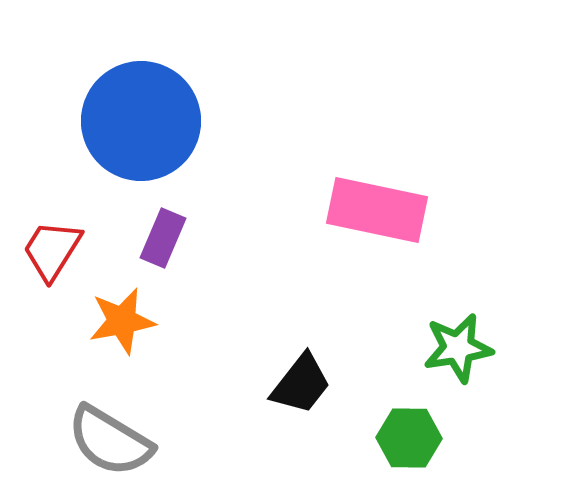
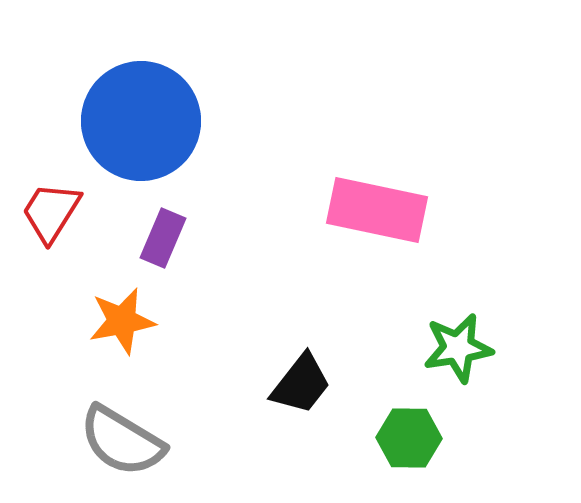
red trapezoid: moved 1 px left, 38 px up
gray semicircle: moved 12 px right
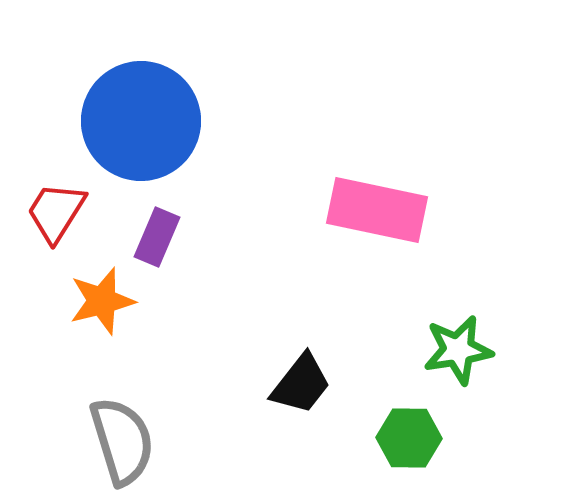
red trapezoid: moved 5 px right
purple rectangle: moved 6 px left, 1 px up
orange star: moved 20 px left, 20 px up; rotated 4 degrees counterclockwise
green star: moved 2 px down
gray semicircle: rotated 138 degrees counterclockwise
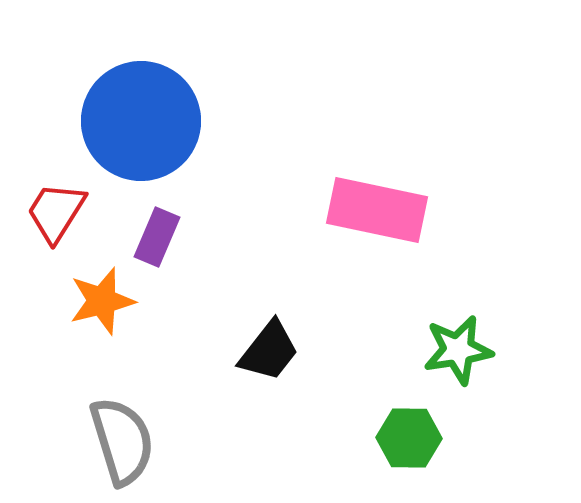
black trapezoid: moved 32 px left, 33 px up
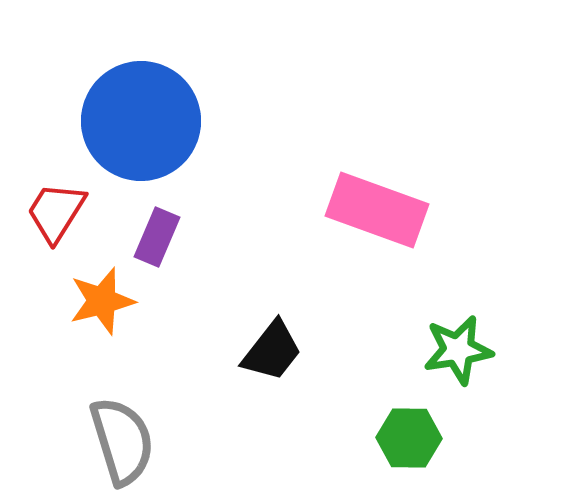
pink rectangle: rotated 8 degrees clockwise
black trapezoid: moved 3 px right
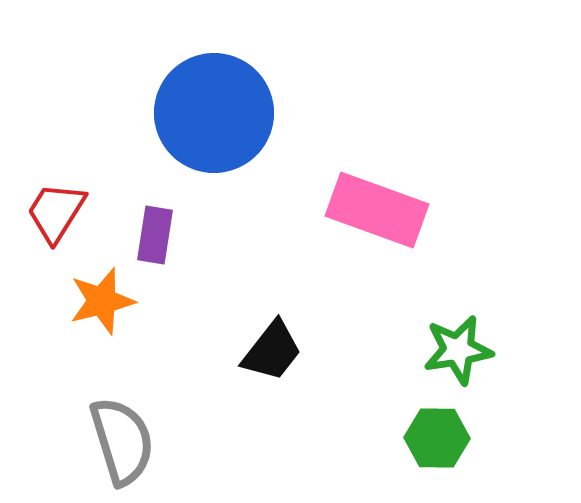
blue circle: moved 73 px right, 8 px up
purple rectangle: moved 2 px left, 2 px up; rotated 14 degrees counterclockwise
green hexagon: moved 28 px right
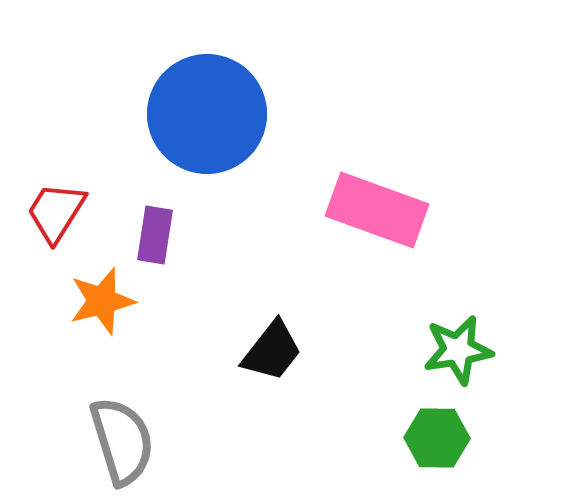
blue circle: moved 7 px left, 1 px down
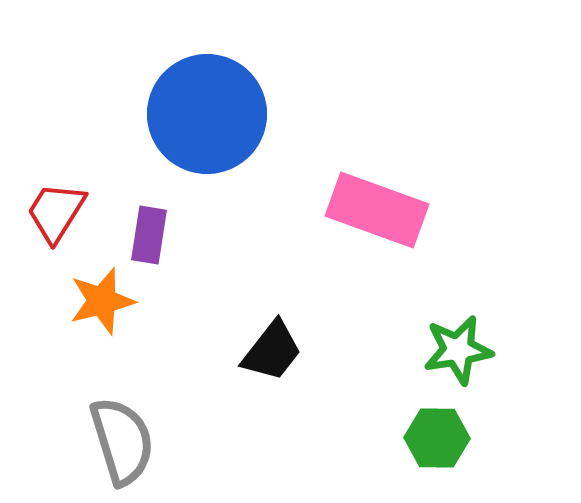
purple rectangle: moved 6 px left
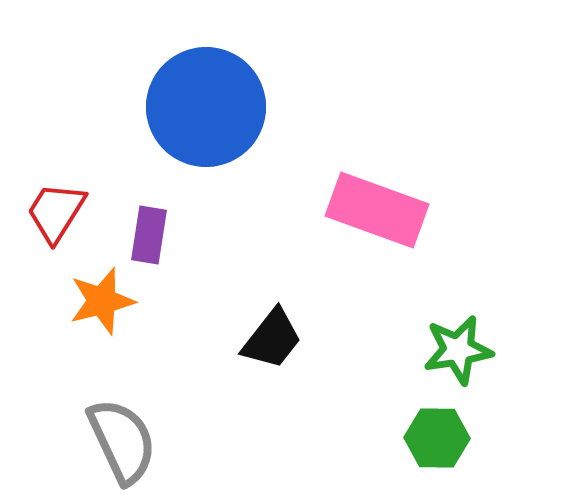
blue circle: moved 1 px left, 7 px up
black trapezoid: moved 12 px up
gray semicircle: rotated 8 degrees counterclockwise
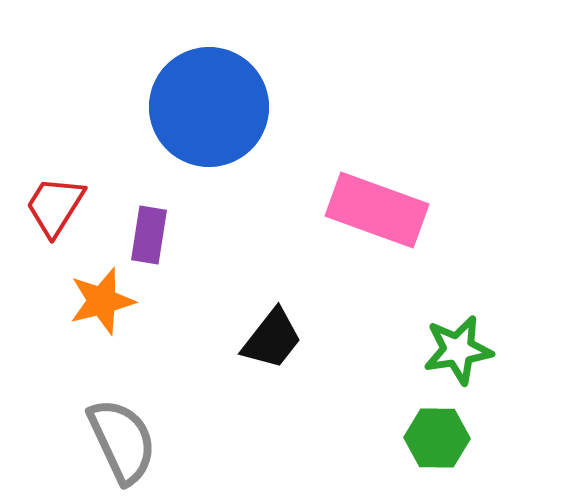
blue circle: moved 3 px right
red trapezoid: moved 1 px left, 6 px up
